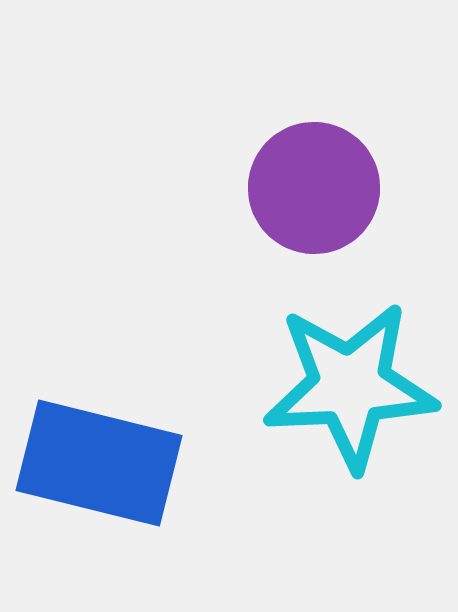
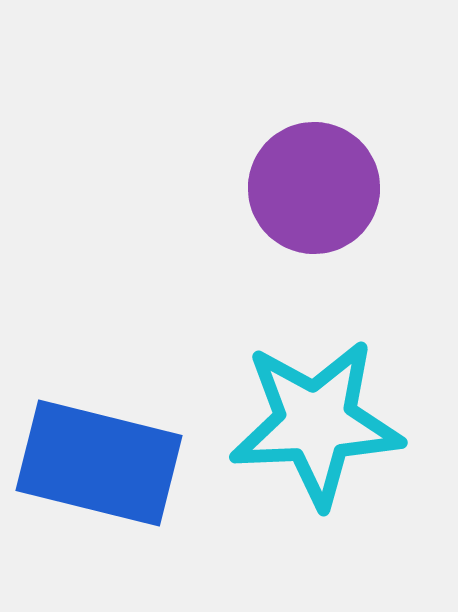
cyan star: moved 34 px left, 37 px down
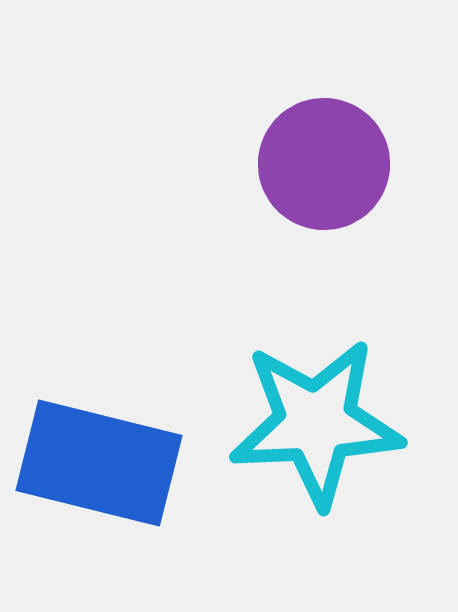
purple circle: moved 10 px right, 24 px up
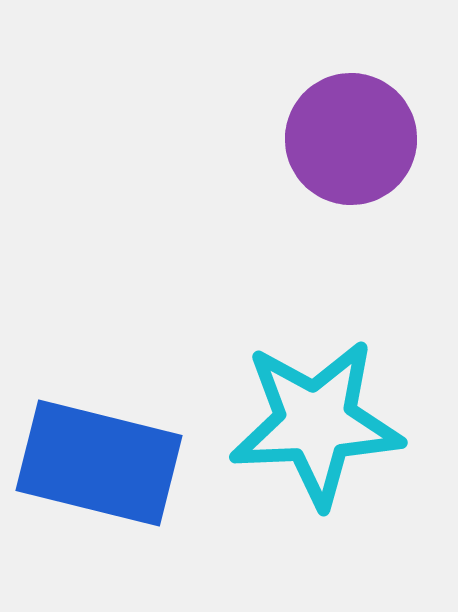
purple circle: moved 27 px right, 25 px up
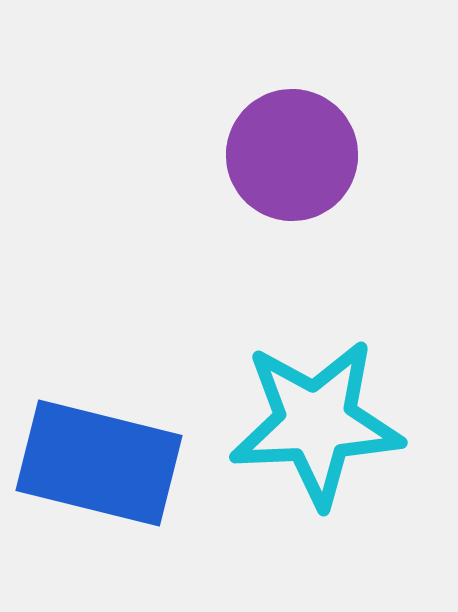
purple circle: moved 59 px left, 16 px down
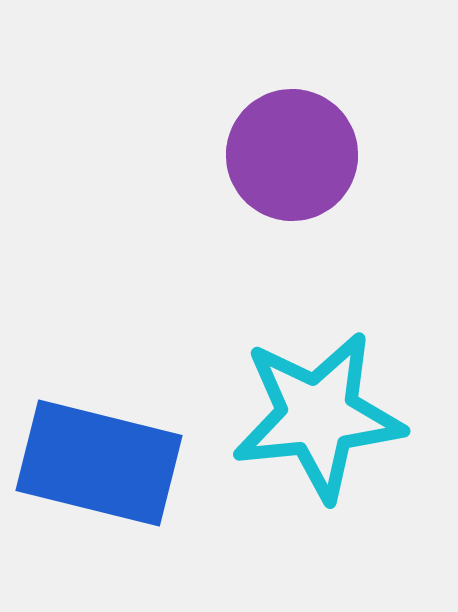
cyan star: moved 2 px right, 7 px up; rotated 3 degrees counterclockwise
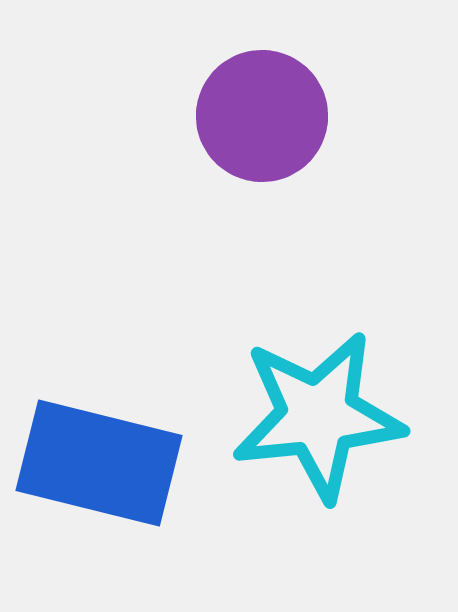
purple circle: moved 30 px left, 39 px up
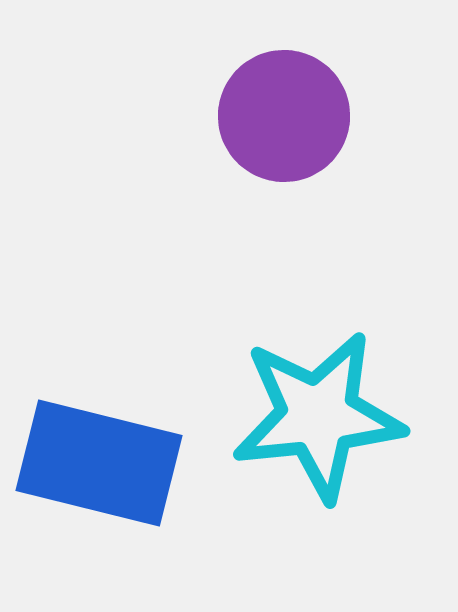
purple circle: moved 22 px right
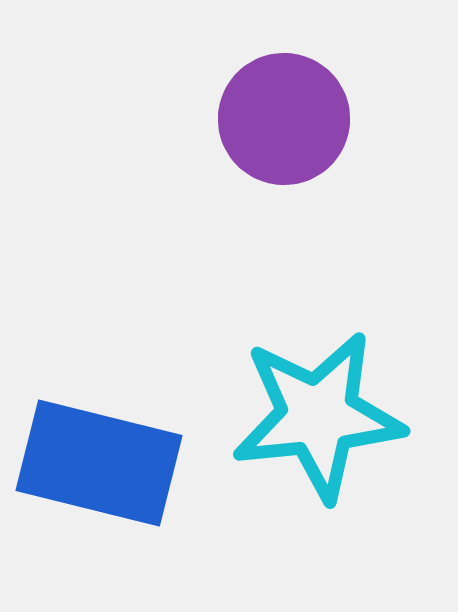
purple circle: moved 3 px down
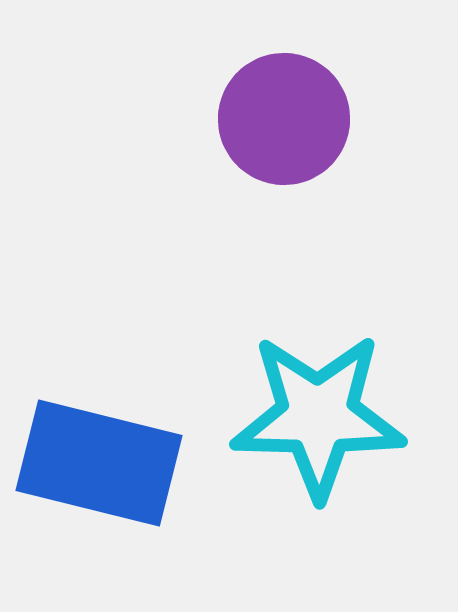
cyan star: rotated 7 degrees clockwise
